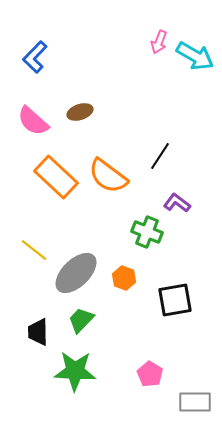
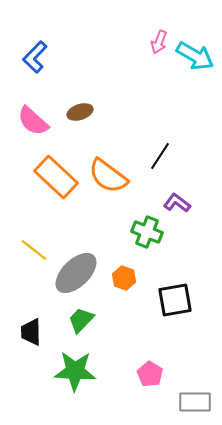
black trapezoid: moved 7 px left
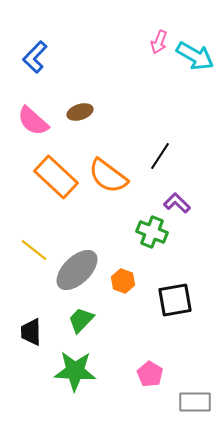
purple L-shape: rotated 8 degrees clockwise
green cross: moved 5 px right
gray ellipse: moved 1 px right, 3 px up
orange hexagon: moved 1 px left, 3 px down
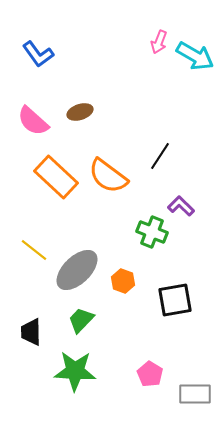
blue L-shape: moved 3 px right, 3 px up; rotated 80 degrees counterclockwise
purple L-shape: moved 4 px right, 3 px down
gray rectangle: moved 8 px up
